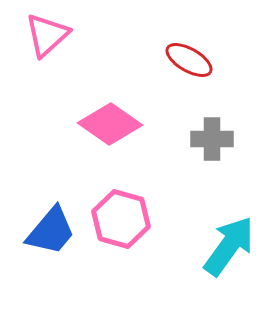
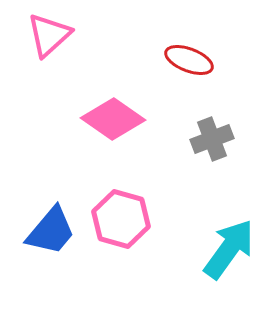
pink triangle: moved 2 px right
red ellipse: rotated 9 degrees counterclockwise
pink diamond: moved 3 px right, 5 px up
gray cross: rotated 21 degrees counterclockwise
cyan arrow: moved 3 px down
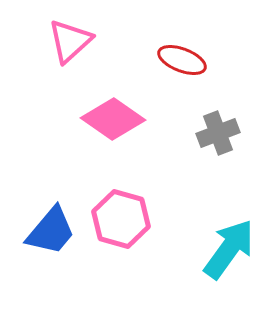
pink triangle: moved 21 px right, 6 px down
red ellipse: moved 7 px left
gray cross: moved 6 px right, 6 px up
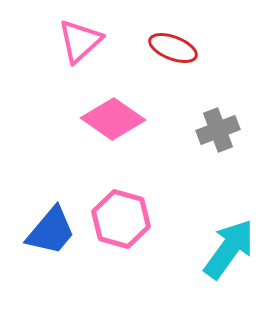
pink triangle: moved 10 px right
red ellipse: moved 9 px left, 12 px up
gray cross: moved 3 px up
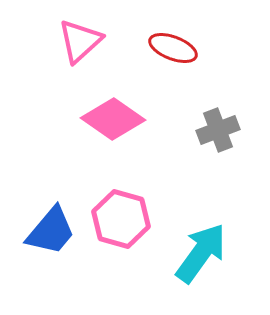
cyan arrow: moved 28 px left, 4 px down
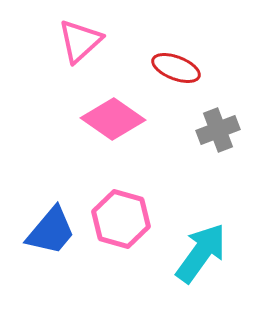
red ellipse: moved 3 px right, 20 px down
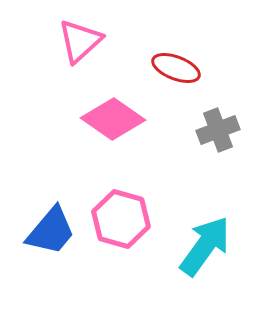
cyan arrow: moved 4 px right, 7 px up
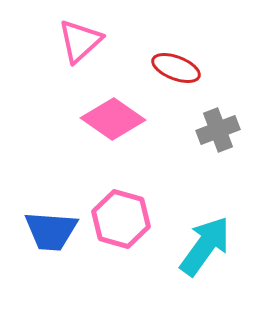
blue trapezoid: rotated 54 degrees clockwise
